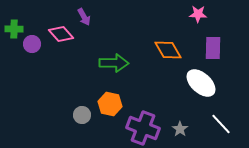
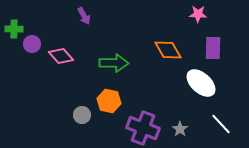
purple arrow: moved 1 px up
pink diamond: moved 22 px down
orange hexagon: moved 1 px left, 3 px up
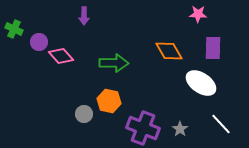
purple arrow: rotated 30 degrees clockwise
green cross: rotated 24 degrees clockwise
purple circle: moved 7 px right, 2 px up
orange diamond: moved 1 px right, 1 px down
white ellipse: rotated 8 degrees counterclockwise
gray circle: moved 2 px right, 1 px up
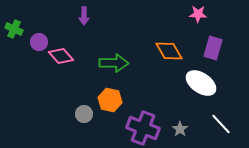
purple rectangle: rotated 15 degrees clockwise
orange hexagon: moved 1 px right, 1 px up
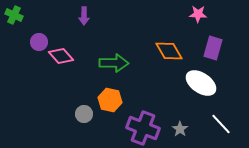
green cross: moved 14 px up
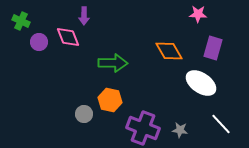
green cross: moved 7 px right, 6 px down
pink diamond: moved 7 px right, 19 px up; rotated 20 degrees clockwise
green arrow: moved 1 px left
gray star: moved 1 px down; rotated 28 degrees counterclockwise
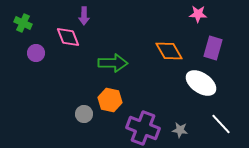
green cross: moved 2 px right, 2 px down
purple circle: moved 3 px left, 11 px down
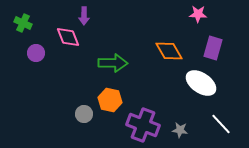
purple cross: moved 3 px up
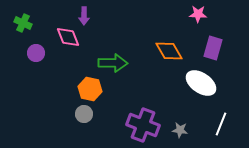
orange hexagon: moved 20 px left, 11 px up
white line: rotated 65 degrees clockwise
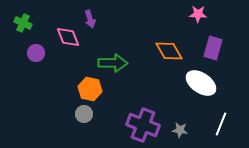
purple arrow: moved 6 px right, 3 px down; rotated 18 degrees counterclockwise
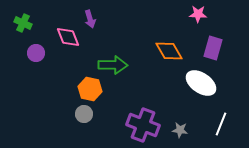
green arrow: moved 2 px down
